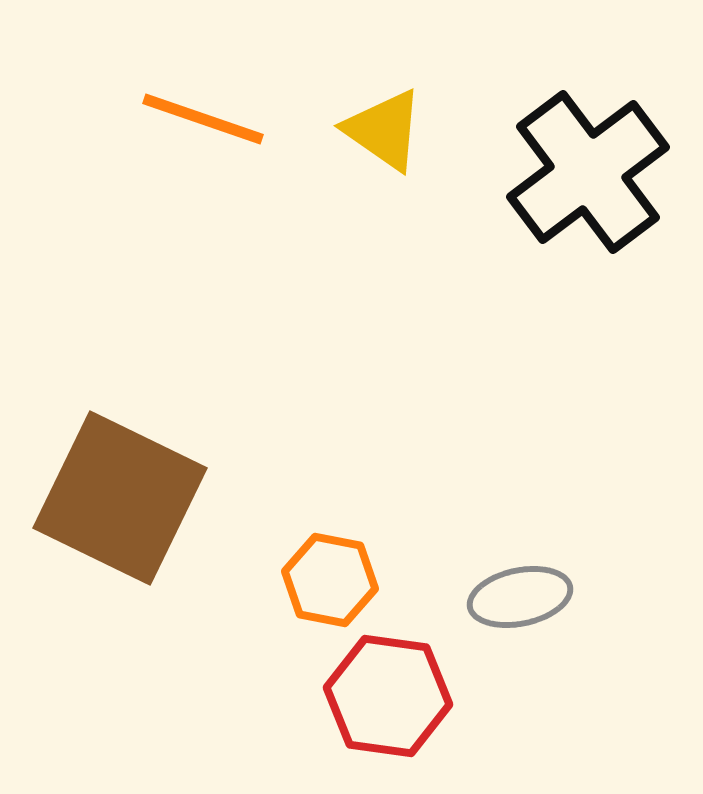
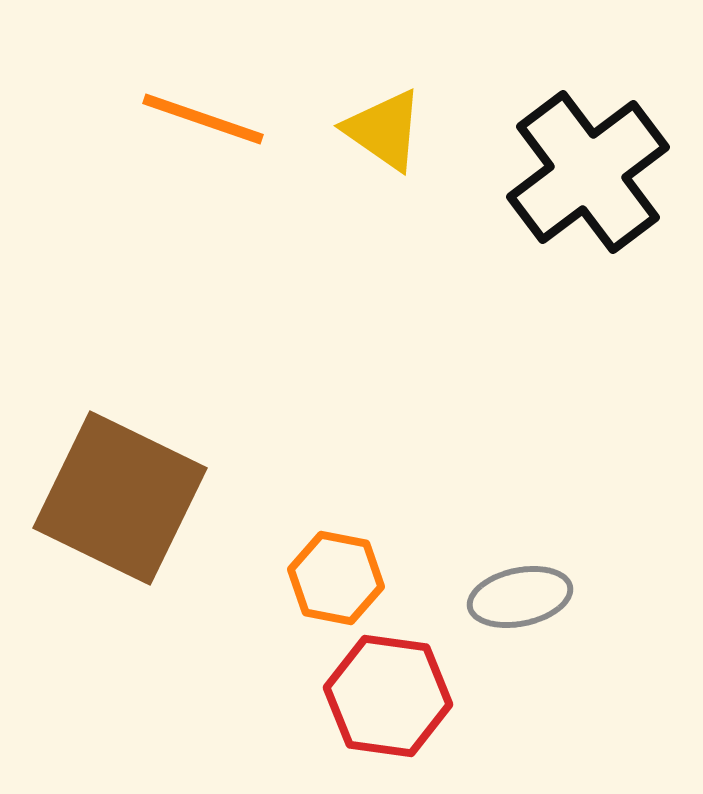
orange hexagon: moved 6 px right, 2 px up
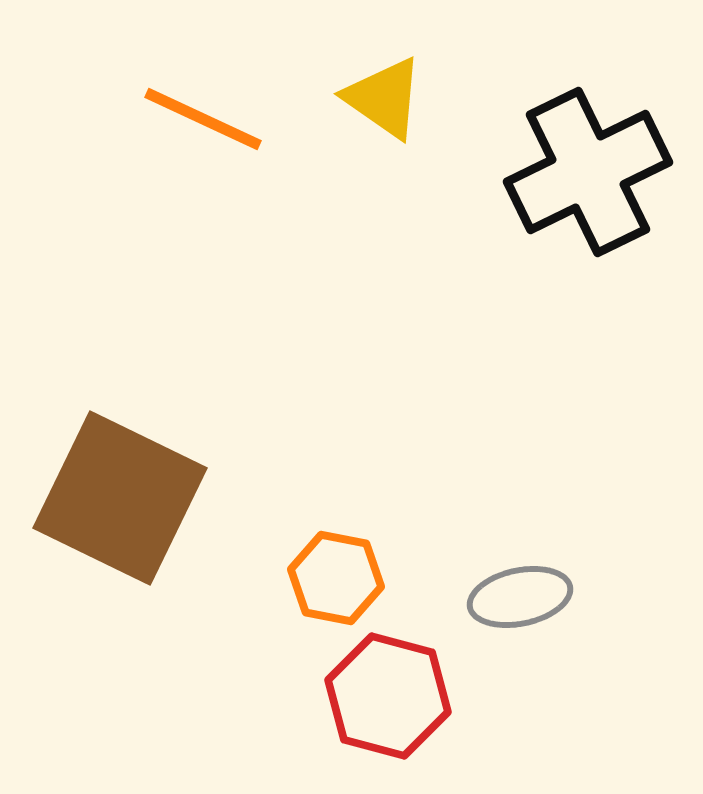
orange line: rotated 6 degrees clockwise
yellow triangle: moved 32 px up
black cross: rotated 11 degrees clockwise
red hexagon: rotated 7 degrees clockwise
